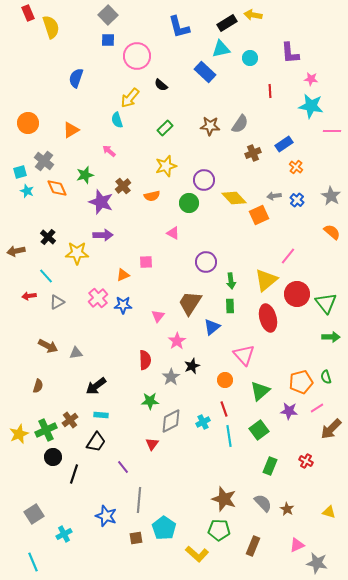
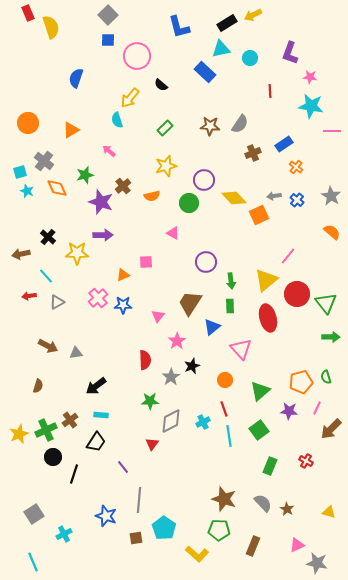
yellow arrow at (253, 15): rotated 36 degrees counterclockwise
purple L-shape at (290, 53): rotated 25 degrees clockwise
pink star at (311, 79): moved 1 px left, 2 px up
brown arrow at (16, 251): moved 5 px right, 3 px down
pink triangle at (244, 355): moved 3 px left, 6 px up
pink line at (317, 408): rotated 32 degrees counterclockwise
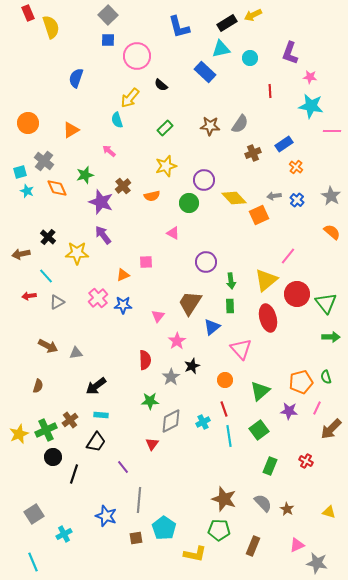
purple arrow at (103, 235): rotated 126 degrees counterclockwise
yellow L-shape at (197, 554): moved 2 px left; rotated 30 degrees counterclockwise
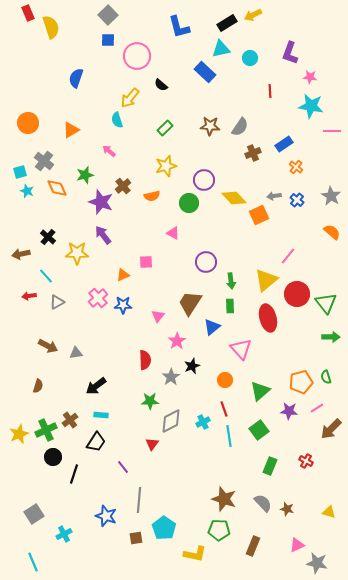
gray semicircle at (240, 124): moved 3 px down
pink line at (317, 408): rotated 32 degrees clockwise
brown star at (287, 509): rotated 16 degrees counterclockwise
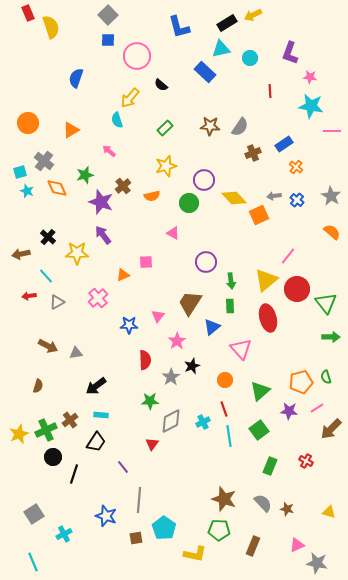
red circle at (297, 294): moved 5 px up
blue star at (123, 305): moved 6 px right, 20 px down
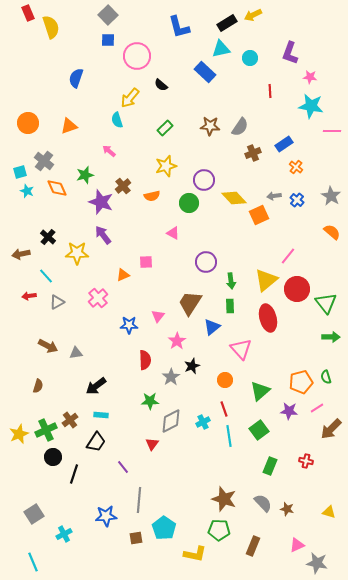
orange triangle at (71, 130): moved 2 px left, 4 px up; rotated 12 degrees clockwise
red cross at (306, 461): rotated 16 degrees counterclockwise
blue star at (106, 516): rotated 25 degrees counterclockwise
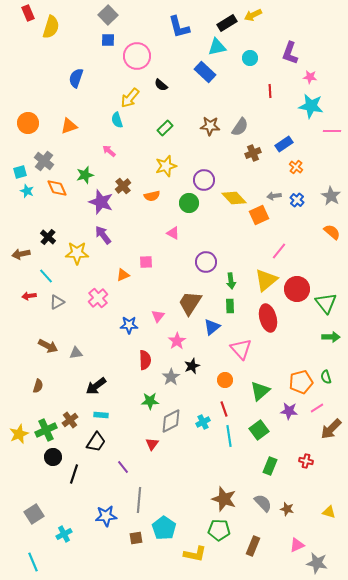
yellow semicircle at (51, 27): rotated 35 degrees clockwise
cyan triangle at (221, 49): moved 4 px left, 2 px up
pink line at (288, 256): moved 9 px left, 5 px up
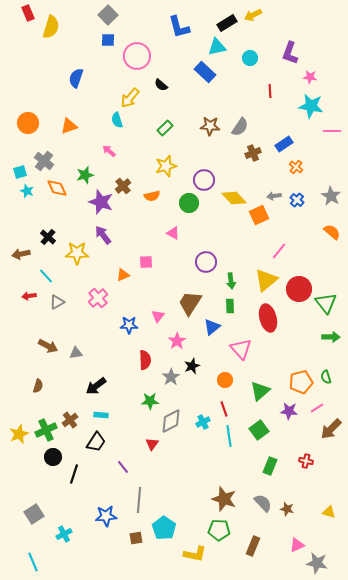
red circle at (297, 289): moved 2 px right
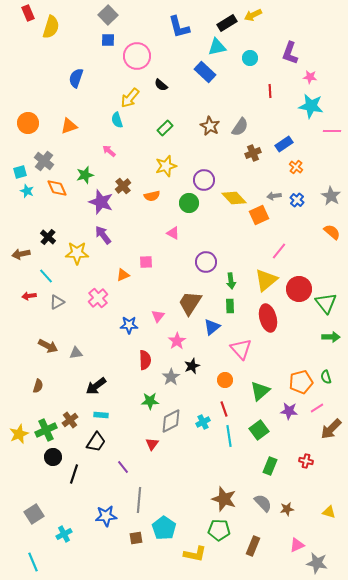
brown star at (210, 126): rotated 24 degrees clockwise
brown star at (287, 509): rotated 24 degrees counterclockwise
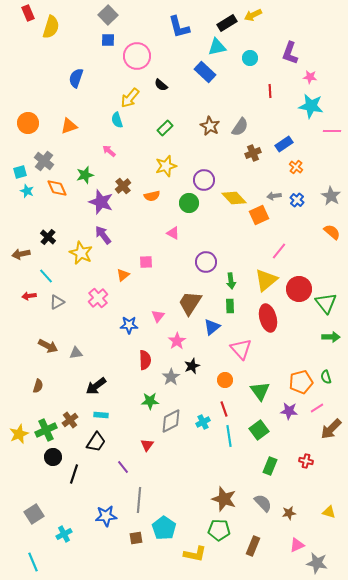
yellow star at (77, 253): moved 4 px right; rotated 25 degrees clockwise
orange triangle at (123, 275): rotated 16 degrees counterclockwise
green triangle at (260, 391): rotated 25 degrees counterclockwise
red triangle at (152, 444): moved 5 px left, 1 px down
brown star at (287, 509): moved 2 px right, 4 px down
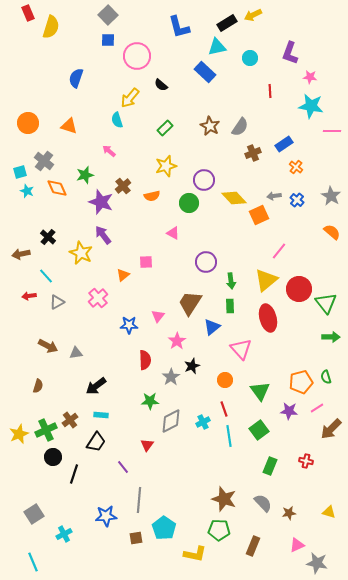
orange triangle at (69, 126): rotated 36 degrees clockwise
